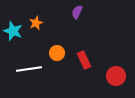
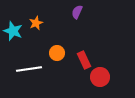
red circle: moved 16 px left, 1 px down
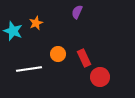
orange circle: moved 1 px right, 1 px down
red rectangle: moved 2 px up
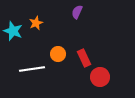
white line: moved 3 px right
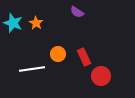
purple semicircle: rotated 80 degrees counterclockwise
orange star: rotated 16 degrees counterclockwise
cyan star: moved 8 px up
red rectangle: moved 1 px up
red circle: moved 1 px right, 1 px up
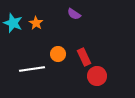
purple semicircle: moved 3 px left, 2 px down
red circle: moved 4 px left
